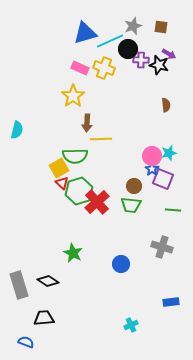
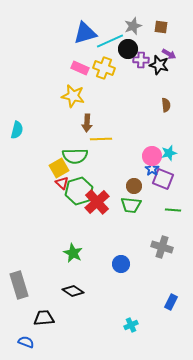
yellow star: rotated 25 degrees counterclockwise
black diamond: moved 25 px right, 10 px down
blue rectangle: rotated 56 degrees counterclockwise
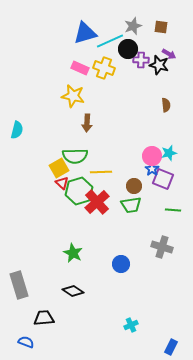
yellow line: moved 33 px down
green trapezoid: rotated 15 degrees counterclockwise
blue rectangle: moved 45 px down
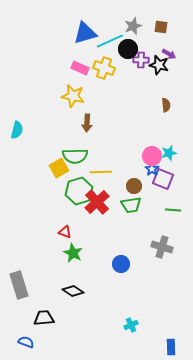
red triangle: moved 3 px right, 49 px down; rotated 24 degrees counterclockwise
blue rectangle: rotated 28 degrees counterclockwise
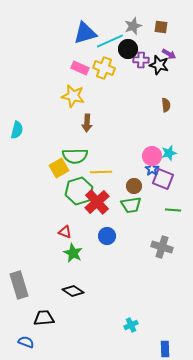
blue circle: moved 14 px left, 28 px up
blue rectangle: moved 6 px left, 2 px down
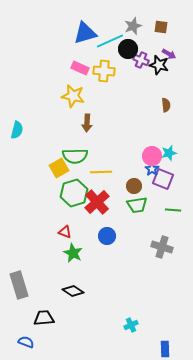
purple cross: rotated 21 degrees clockwise
yellow cross: moved 3 px down; rotated 15 degrees counterclockwise
green hexagon: moved 5 px left, 2 px down
green trapezoid: moved 6 px right
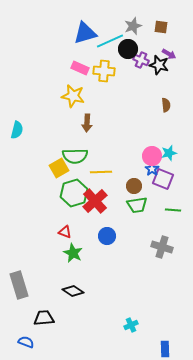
red cross: moved 2 px left, 1 px up
